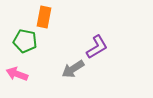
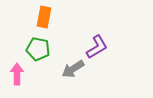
green pentagon: moved 13 px right, 8 px down
pink arrow: rotated 70 degrees clockwise
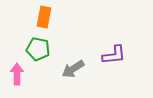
purple L-shape: moved 17 px right, 8 px down; rotated 25 degrees clockwise
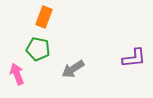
orange rectangle: rotated 10 degrees clockwise
purple L-shape: moved 20 px right, 3 px down
pink arrow: rotated 20 degrees counterclockwise
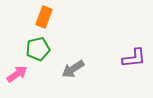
green pentagon: rotated 25 degrees counterclockwise
pink arrow: rotated 75 degrees clockwise
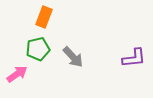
gray arrow: moved 12 px up; rotated 100 degrees counterclockwise
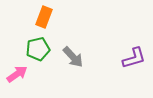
purple L-shape: rotated 10 degrees counterclockwise
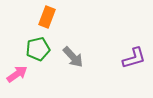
orange rectangle: moved 3 px right
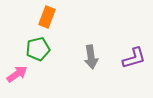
gray arrow: moved 18 px right; rotated 35 degrees clockwise
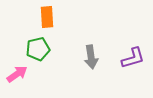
orange rectangle: rotated 25 degrees counterclockwise
purple L-shape: moved 1 px left
